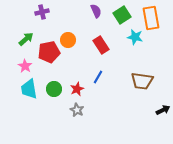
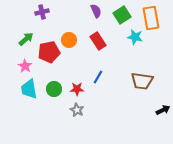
orange circle: moved 1 px right
red rectangle: moved 3 px left, 4 px up
red star: rotated 24 degrees clockwise
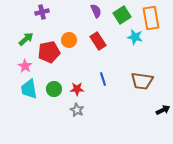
blue line: moved 5 px right, 2 px down; rotated 48 degrees counterclockwise
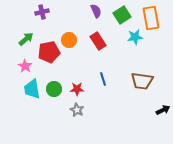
cyan star: rotated 21 degrees counterclockwise
cyan trapezoid: moved 3 px right
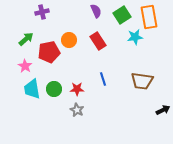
orange rectangle: moved 2 px left, 1 px up
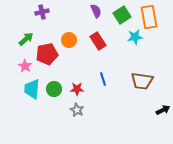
red pentagon: moved 2 px left, 2 px down
cyan trapezoid: rotated 15 degrees clockwise
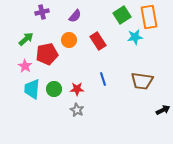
purple semicircle: moved 21 px left, 5 px down; rotated 64 degrees clockwise
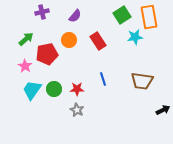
cyan trapezoid: moved 1 px down; rotated 30 degrees clockwise
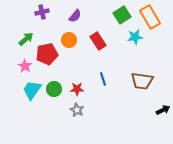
orange rectangle: moved 1 px right; rotated 20 degrees counterclockwise
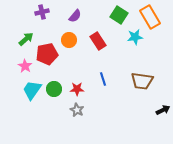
green square: moved 3 px left; rotated 24 degrees counterclockwise
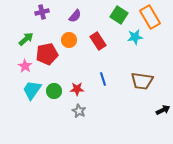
green circle: moved 2 px down
gray star: moved 2 px right, 1 px down
